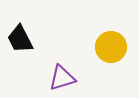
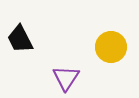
purple triangle: moved 4 px right; rotated 40 degrees counterclockwise
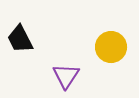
purple triangle: moved 2 px up
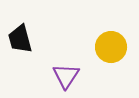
black trapezoid: rotated 12 degrees clockwise
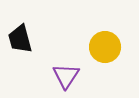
yellow circle: moved 6 px left
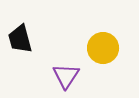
yellow circle: moved 2 px left, 1 px down
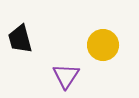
yellow circle: moved 3 px up
